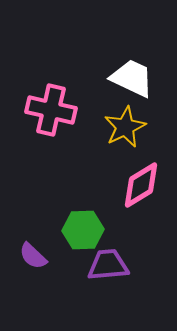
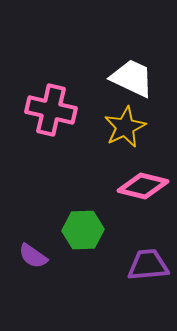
pink diamond: moved 2 px right, 1 px down; rotated 45 degrees clockwise
purple semicircle: rotated 8 degrees counterclockwise
purple trapezoid: moved 40 px right
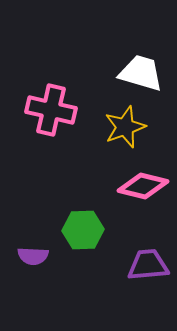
white trapezoid: moved 9 px right, 5 px up; rotated 9 degrees counterclockwise
yellow star: rotated 6 degrees clockwise
purple semicircle: rotated 32 degrees counterclockwise
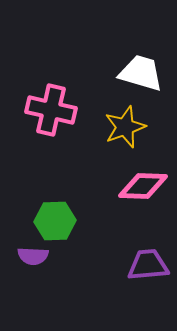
pink diamond: rotated 12 degrees counterclockwise
green hexagon: moved 28 px left, 9 px up
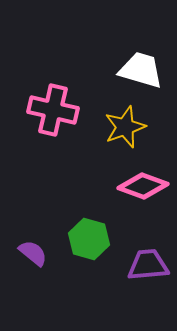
white trapezoid: moved 3 px up
pink cross: moved 2 px right
pink diamond: rotated 18 degrees clockwise
green hexagon: moved 34 px right, 18 px down; rotated 18 degrees clockwise
purple semicircle: moved 3 px up; rotated 144 degrees counterclockwise
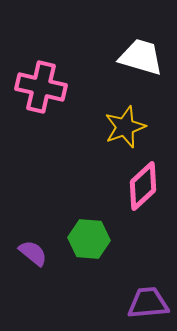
white trapezoid: moved 13 px up
pink cross: moved 12 px left, 23 px up
pink diamond: rotated 63 degrees counterclockwise
green hexagon: rotated 12 degrees counterclockwise
purple trapezoid: moved 38 px down
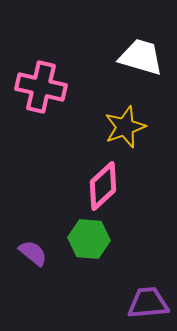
pink diamond: moved 40 px left
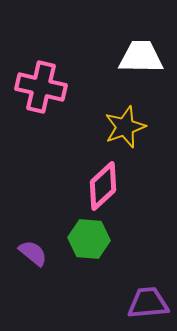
white trapezoid: rotated 15 degrees counterclockwise
